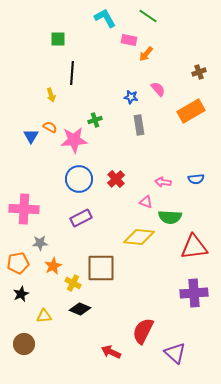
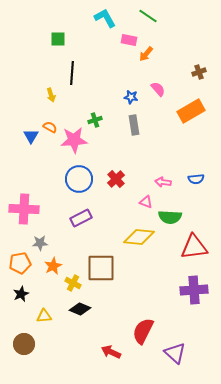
gray rectangle: moved 5 px left
orange pentagon: moved 2 px right
purple cross: moved 3 px up
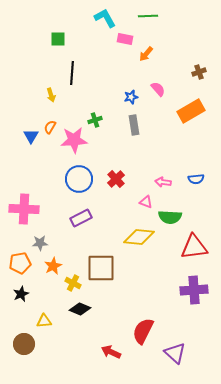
green line: rotated 36 degrees counterclockwise
pink rectangle: moved 4 px left, 1 px up
blue star: rotated 24 degrees counterclockwise
orange semicircle: rotated 88 degrees counterclockwise
yellow triangle: moved 5 px down
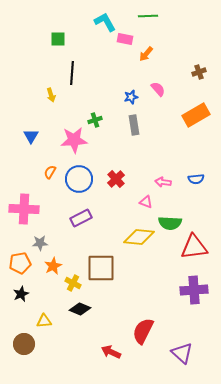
cyan L-shape: moved 4 px down
orange rectangle: moved 5 px right, 4 px down
orange semicircle: moved 45 px down
green semicircle: moved 6 px down
purple triangle: moved 7 px right
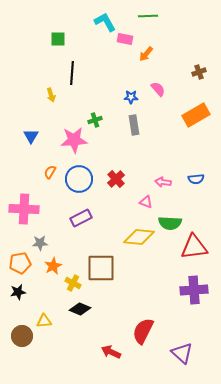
blue star: rotated 16 degrees clockwise
black star: moved 3 px left, 2 px up; rotated 14 degrees clockwise
brown circle: moved 2 px left, 8 px up
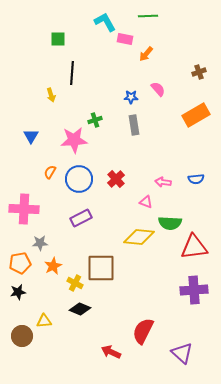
yellow cross: moved 2 px right
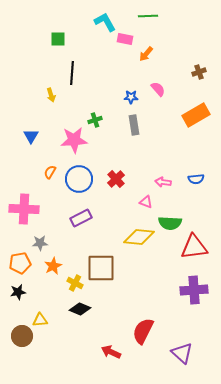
yellow triangle: moved 4 px left, 1 px up
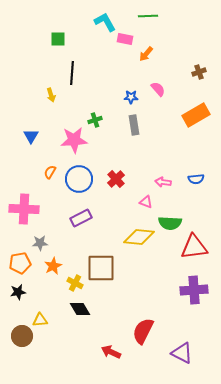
black diamond: rotated 35 degrees clockwise
purple triangle: rotated 15 degrees counterclockwise
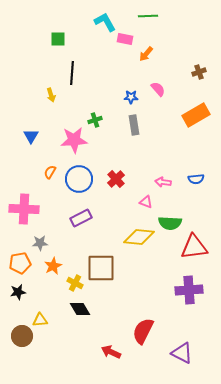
purple cross: moved 5 px left
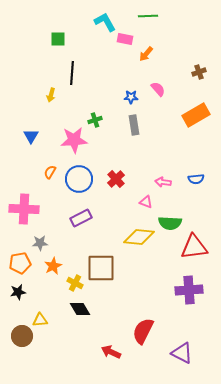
yellow arrow: rotated 32 degrees clockwise
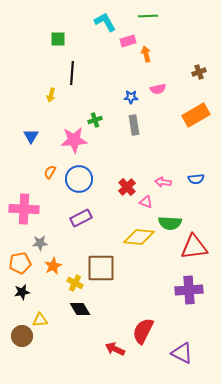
pink rectangle: moved 3 px right, 2 px down; rotated 28 degrees counterclockwise
orange arrow: rotated 126 degrees clockwise
pink semicircle: rotated 119 degrees clockwise
red cross: moved 11 px right, 8 px down
black star: moved 4 px right
red arrow: moved 4 px right, 3 px up
